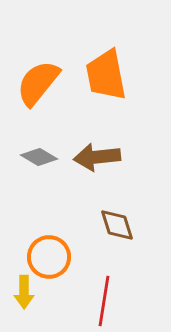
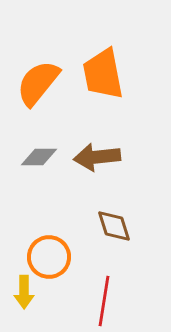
orange trapezoid: moved 3 px left, 1 px up
gray diamond: rotated 30 degrees counterclockwise
brown diamond: moved 3 px left, 1 px down
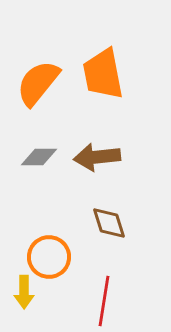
brown diamond: moved 5 px left, 3 px up
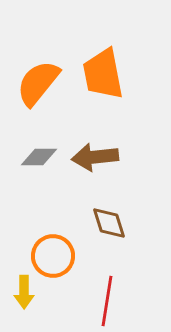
brown arrow: moved 2 px left
orange circle: moved 4 px right, 1 px up
red line: moved 3 px right
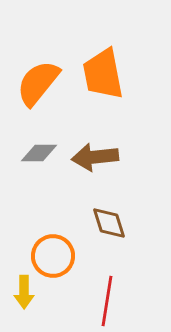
gray diamond: moved 4 px up
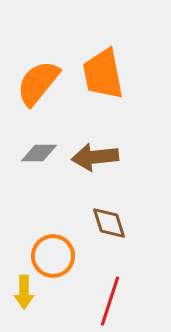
red line: moved 3 px right; rotated 9 degrees clockwise
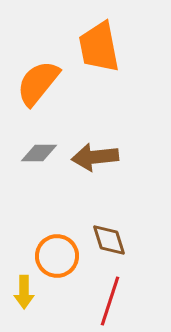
orange trapezoid: moved 4 px left, 27 px up
brown diamond: moved 17 px down
orange circle: moved 4 px right
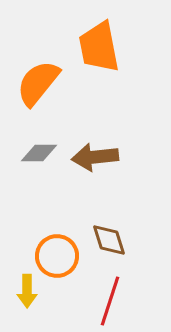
yellow arrow: moved 3 px right, 1 px up
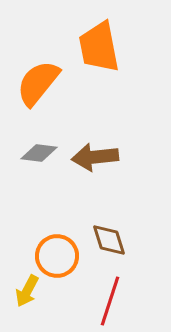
gray diamond: rotated 6 degrees clockwise
yellow arrow: rotated 28 degrees clockwise
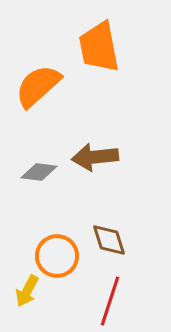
orange semicircle: moved 3 px down; rotated 9 degrees clockwise
gray diamond: moved 19 px down
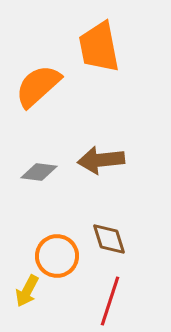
brown arrow: moved 6 px right, 3 px down
brown diamond: moved 1 px up
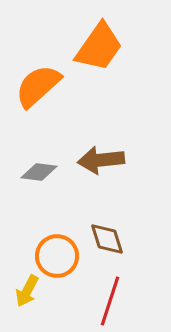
orange trapezoid: rotated 134 degrees counterclockwise
brown diamond: moved 2 px left
